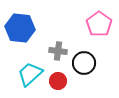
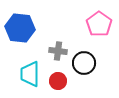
cyan trapezoid: rotated 48 degrees counterclockwise
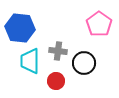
cyan trapezoid: moved 13 px up
red circle: moved 2 px left
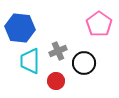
gray cross: rotated 30 degrees counterclockwise
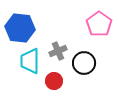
red circle: moved 2 px left
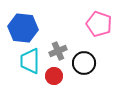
pink pentagon: rotated 15 degrees counterclockwise
blue hexagon: moved 3 px right
red circle: moved 5 px up
